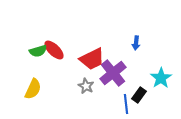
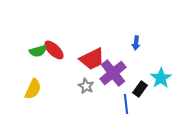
black rectangle: moved 1 px right, 6 px up
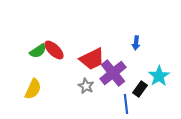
green semicircle: rotated 18 degrees counterclockwise
cyan star: moved 2 px left, 2 px up
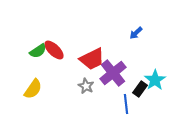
blue arrow: moved 10 px up; rotated 40 degrees clockwise
cyan star: moved 4 px left, 4 px down
yellow semicircle: rotated 10 degrees clockwise
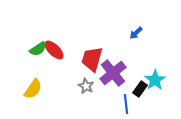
green semicircle: moved 2 px up
red trapezoid: rotated 132 degrees clockwise
